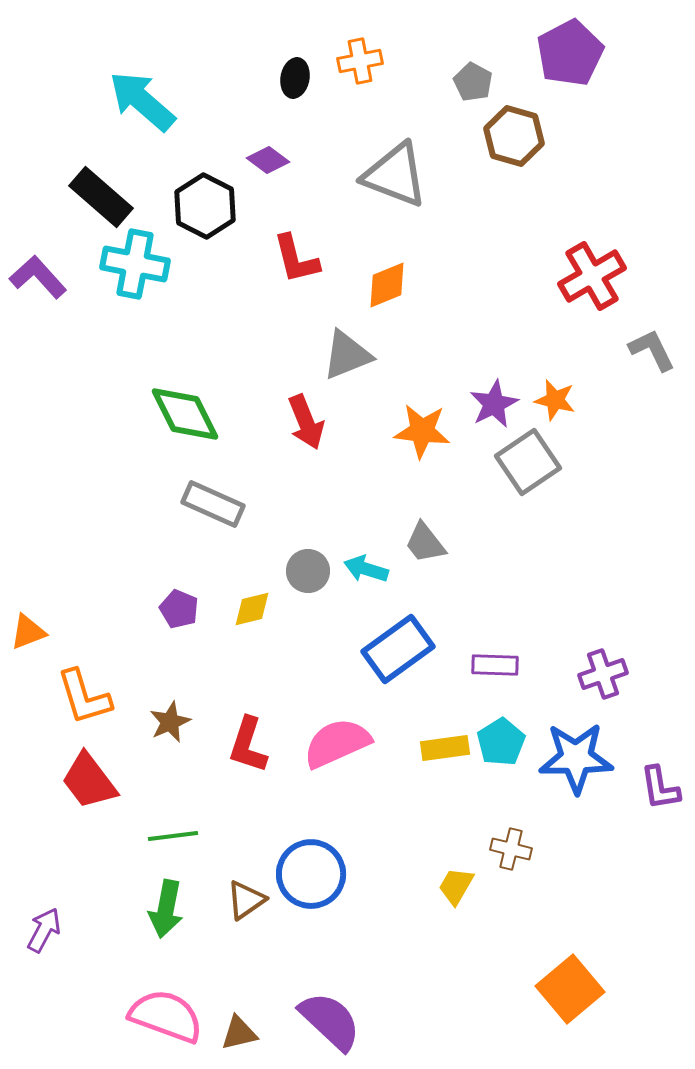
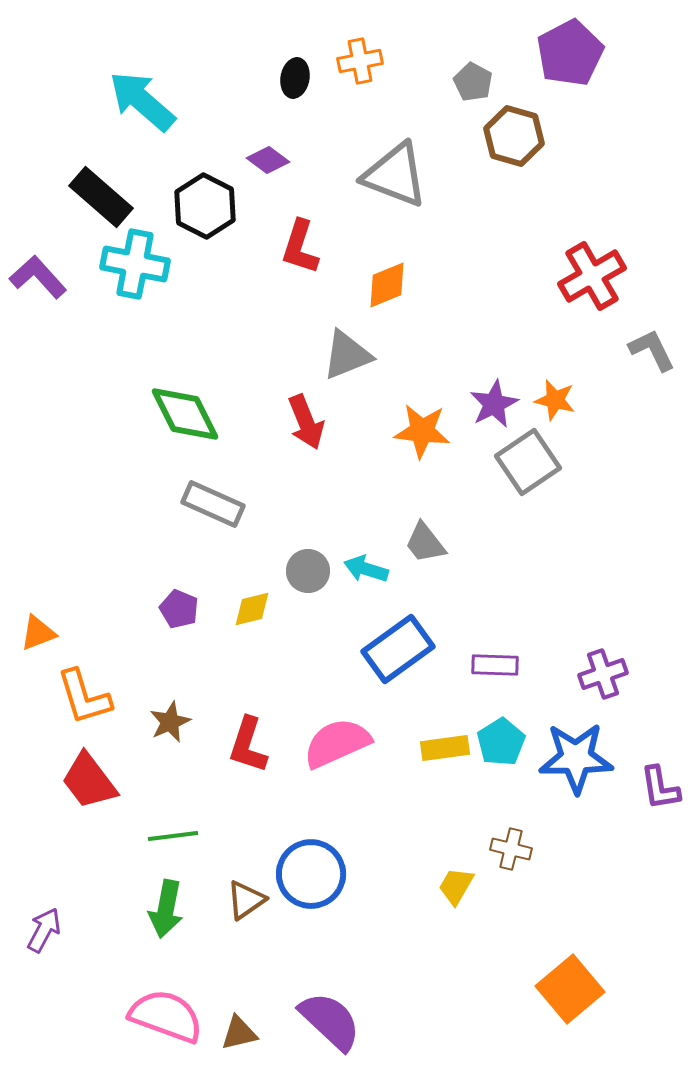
red L-shape at (296, 259): moved 4 px right, 12 px up; rotated 32 degrees clockwise
orange triangle at (28, 632): moved 10 px right, 1 px down
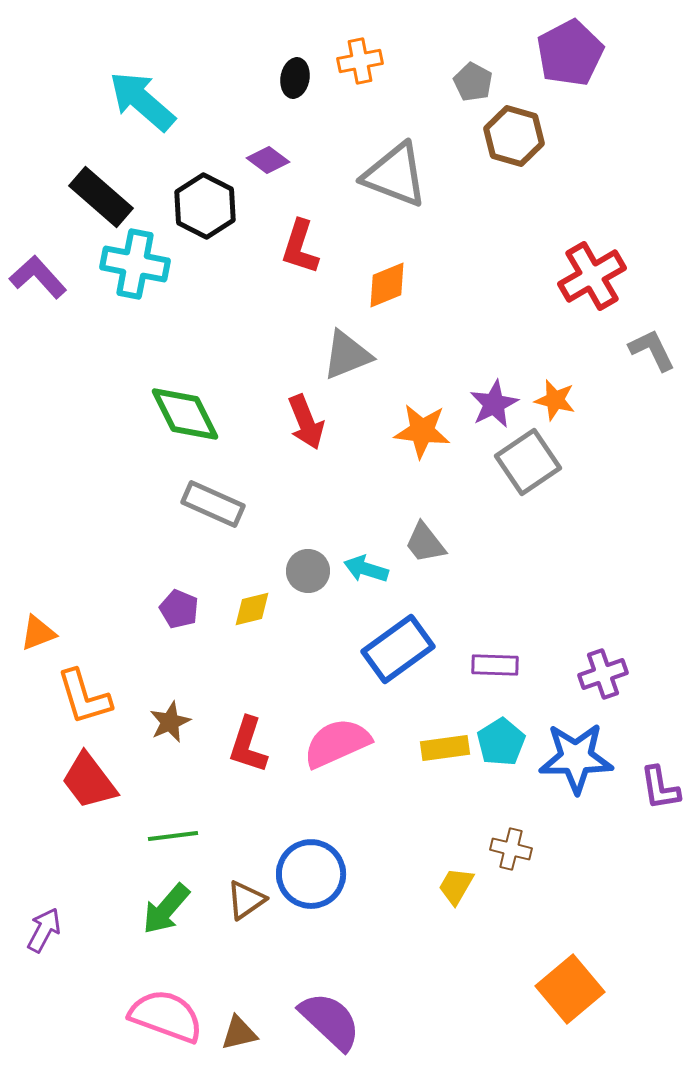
green arrow at (166, 909): rotated 30 degrees clockwise
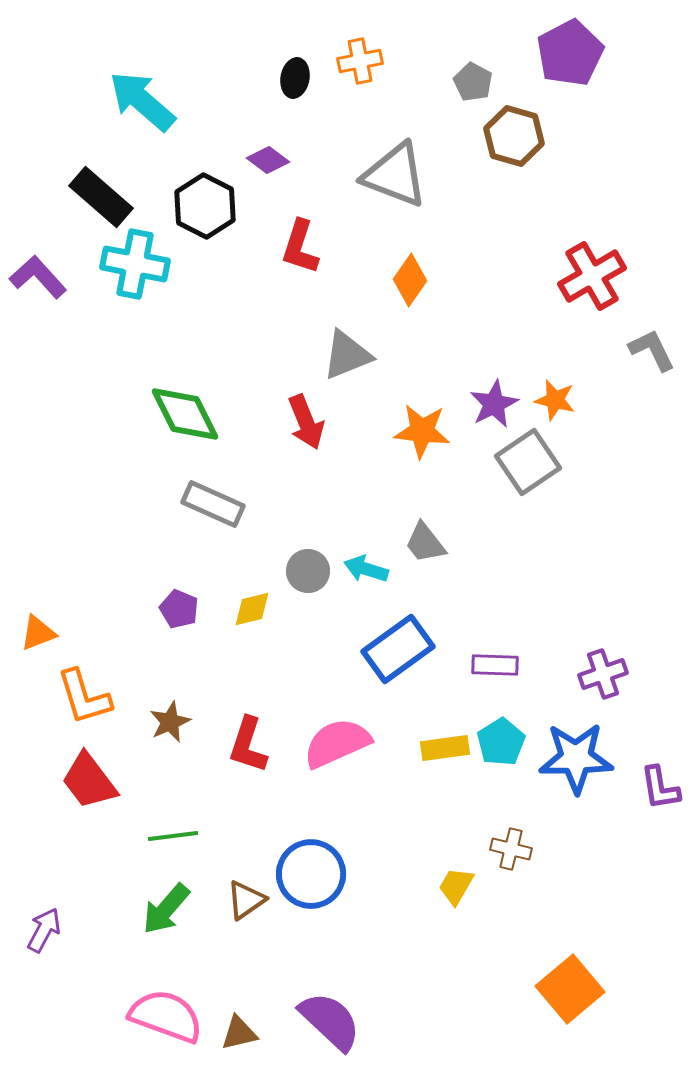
orange diamond at (387, 285): moved 23 px right, 5 px up; rotated 33 degrees counterclockwise
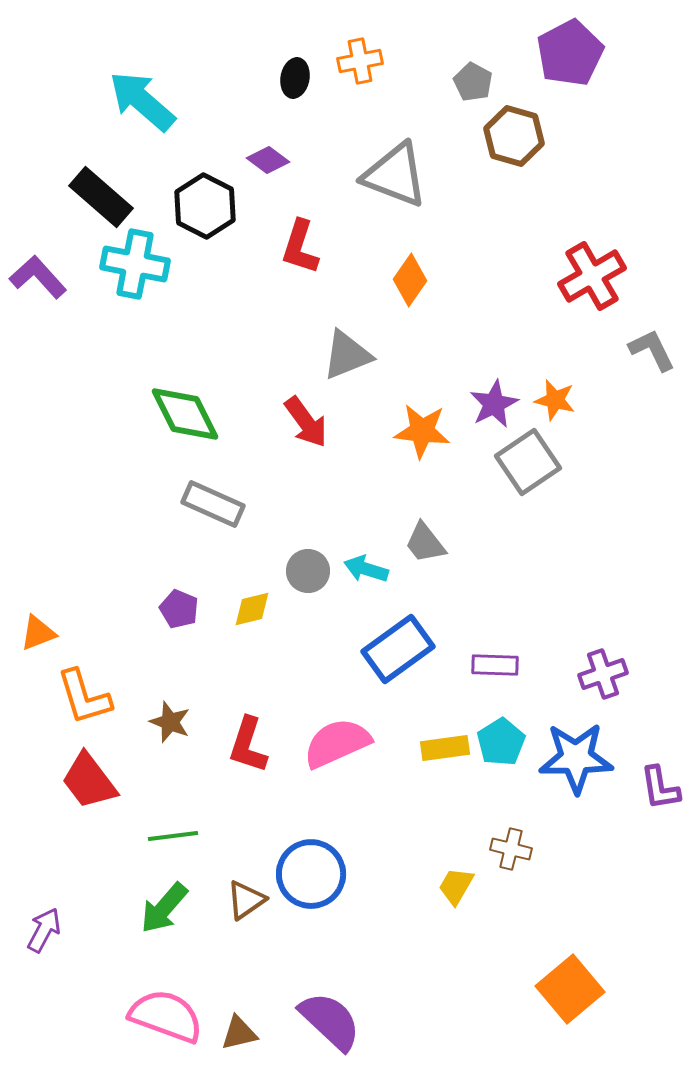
red arrow at (306, 422): rotated 14 degrees counterclockwise
brown star at (170, 722): rotated 27 degrees counterclockwise
green arrow at (166, 909): moved 2 px left, 1 px up
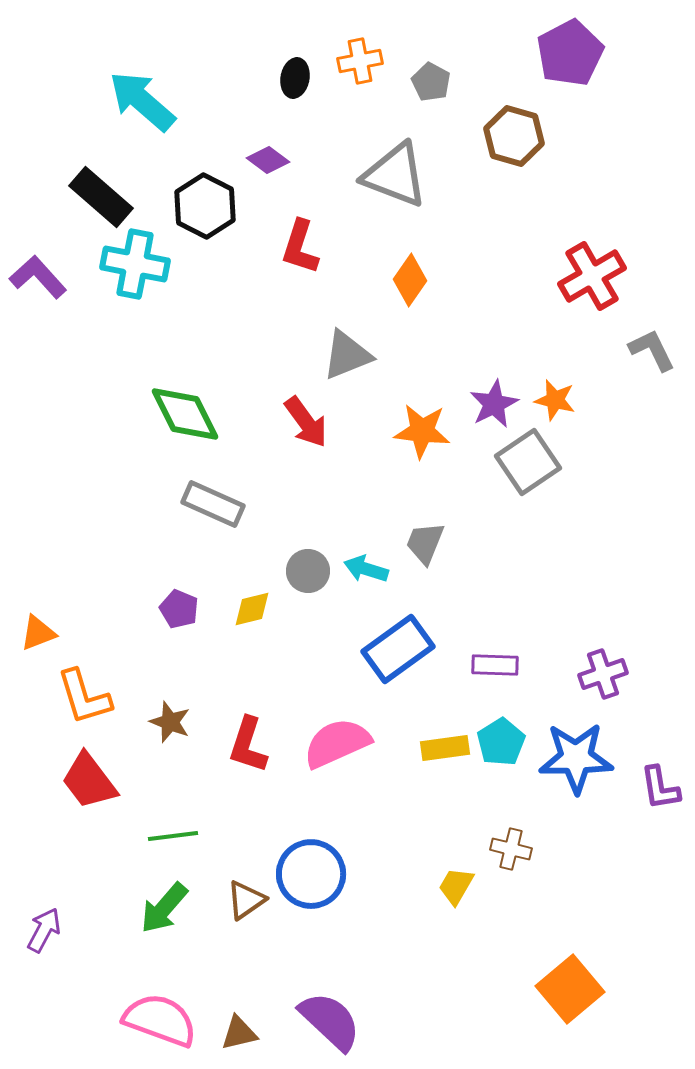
gray pentagon at (473, 82): moved 42 px left
gray trapezoid at (425, 543): rotated 60 degrees clockwise
pink semicircle at (166, 1016): moved 6 px left, 4 px down
